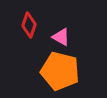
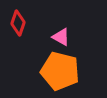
red diamond: moved 11 px left, 2 px up
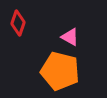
pink triangle: moved 9 px right
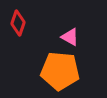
orange pentagon: rotated 9 degrees counterclockwise
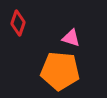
pink triangle: moved 1 px right, 1 px down; rotated 12 degrees counterclockwise
